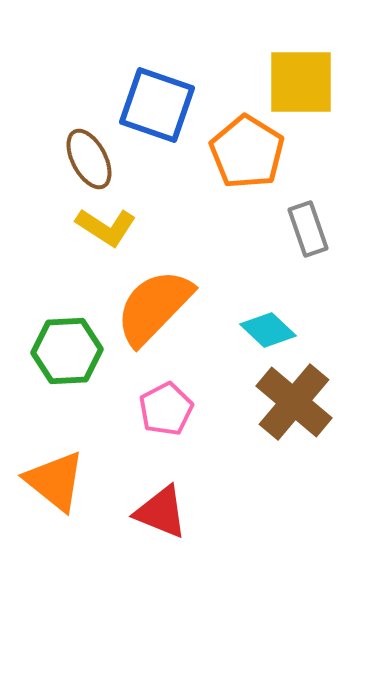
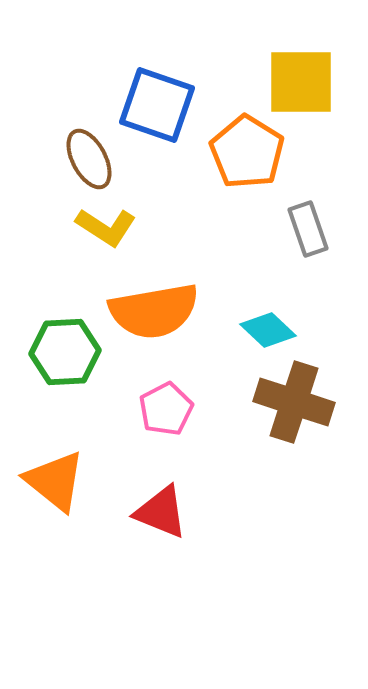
orange semicircle: moved 4 px down; rotated 144 degrees counterclockwise
green hexagon: moved 2 px left, 1 px down
brown cross: rotated 22 degrees counterclockwise
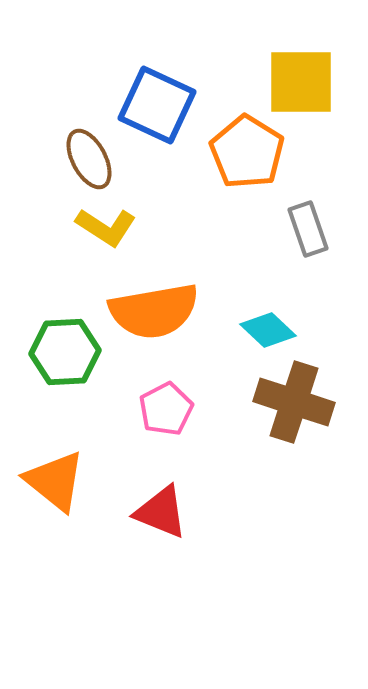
blue square: rotated 6 degrees clockwise
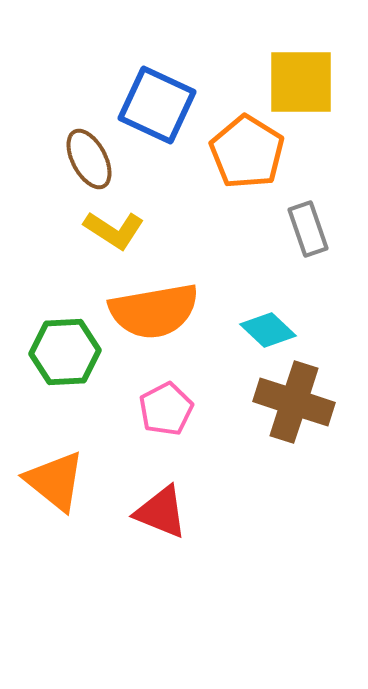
yellow L-shape: moved 8 px right, 3 px down
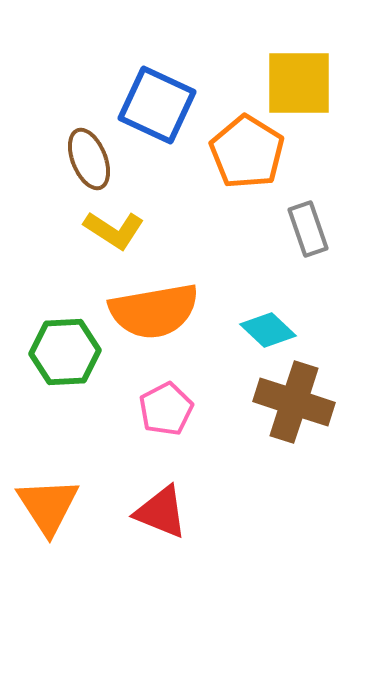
yellow square: moved 2 px left, 1 px down
brown ellipse: rotated 6 degrees clockwise
orange triangle: moved 7 px left, 25 px down; rotated 18 degrees clockwise
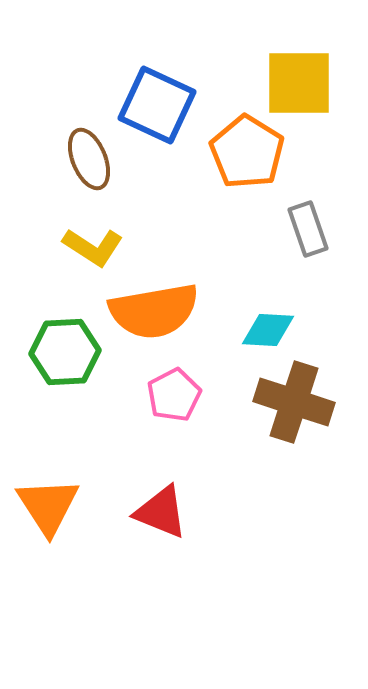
yellow L-shape: moved 21 px left, 17 px down
cyan diamond: rotated 40 degrees counterclockwise
pink pentagon: moved 8 px right, 14 px up
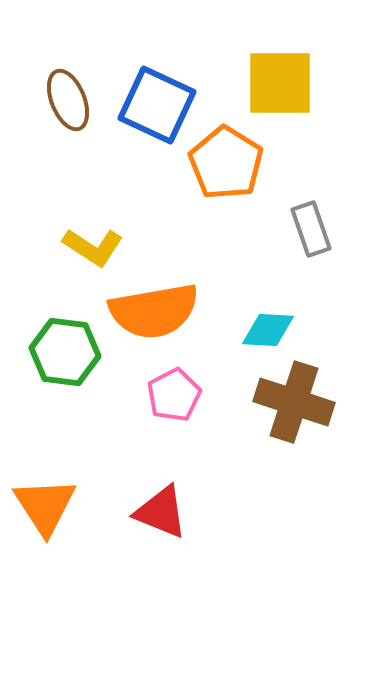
yellow square: moved 19 px left
orange pentagon: moved 21 px left, 11 px down
brown ellipse: moved 21 px left, 59 px up
gray rectangle: moved 3 px right
green hexagon: rotated 10 degrees clockwise
orange triangle: moved 3 px left
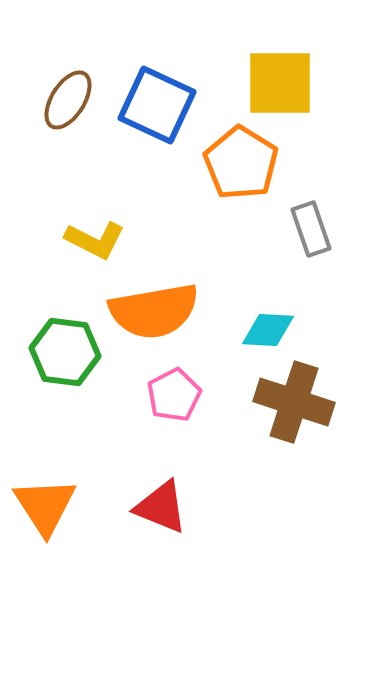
brown ellipse: rotated 54 degrees clockwise
orange pentagon: moved 15 px right
yellow L-shape: moved 2 px right, 7 px up; rotated 6 degrees counterclockwise
red triangle: moved 5 px up
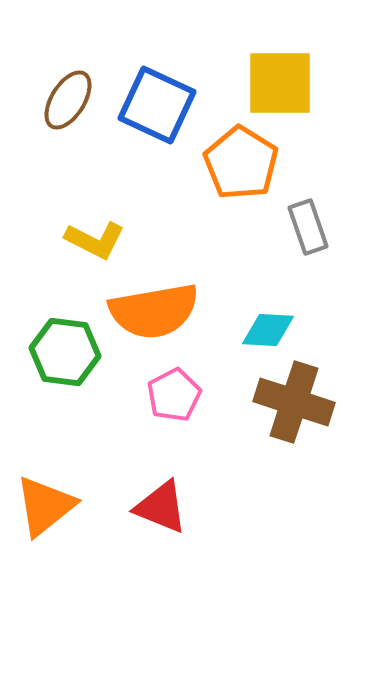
gray rectangle: moved 3 px left, 2 px up
orange triangle: rotated 24 degrees clockwise
